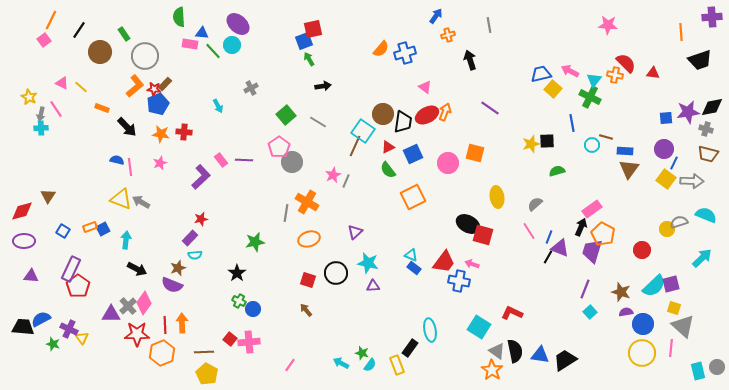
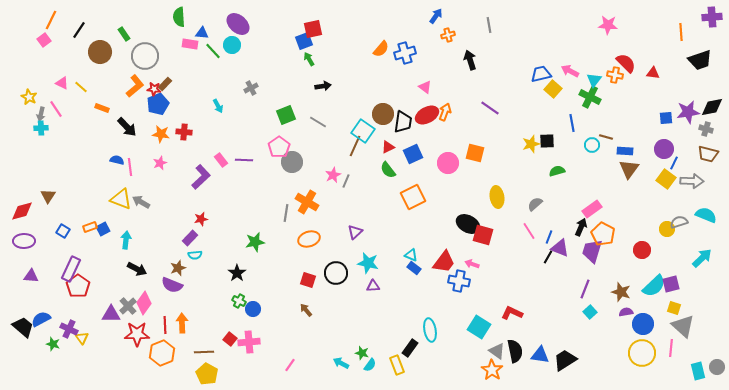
green square at (286, 115): rotated 18 degrees clockwise
black trapezoid at (23, 327): rotated 35 degrees clockwise
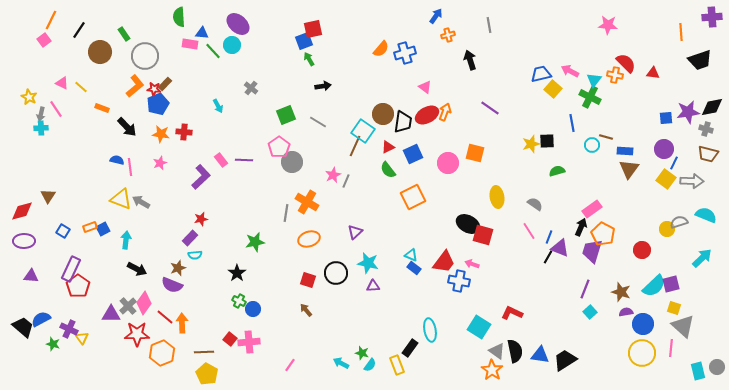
gray cross at (251, 88): rotated 24 degrees counterclockwise
gray semicircle at (535, 204): rotated 77 degrees clockwise
red line at (165, 325): moved 8 px up; rotated 48 degrees counterclockwise
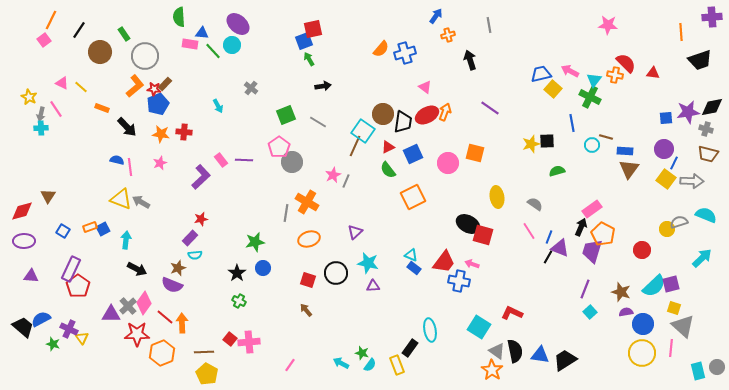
blue circle at (253, 309): moved 10 px right, 41 px up
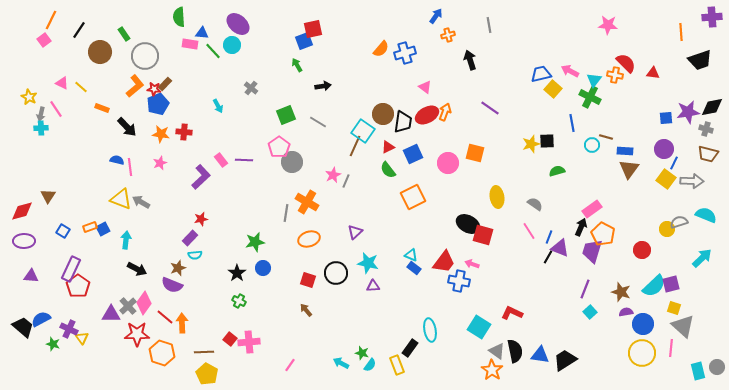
green arrow at (309, 59): moved 12 px left, 6 px down
orange hexagon at (162, 353): rotated 20 degrees counterclockwise
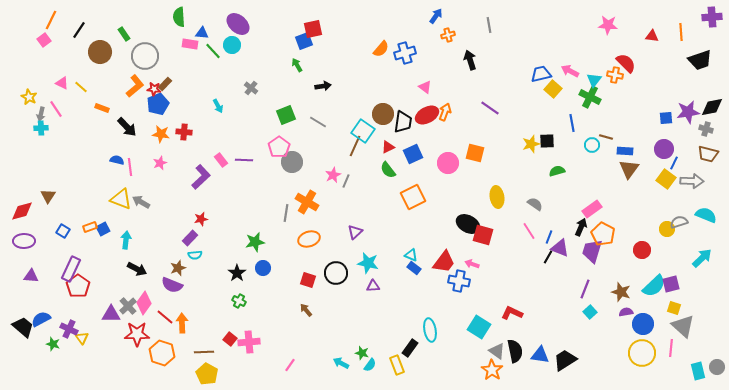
red triangle at (653, 73): moved 1 px left, 37 px up
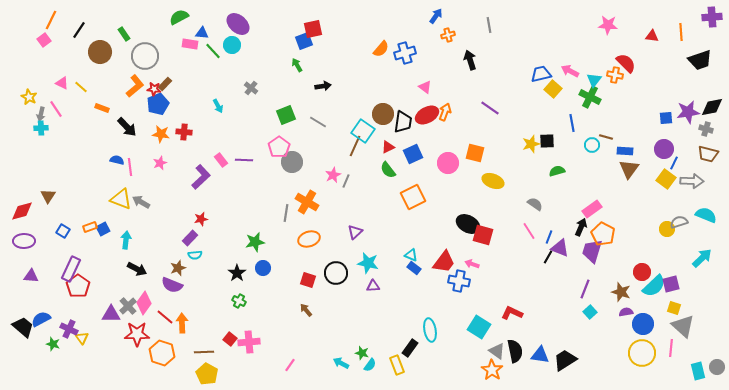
green semicircle at (179, 17): rotated 66 degrees clockwise
yellow ellipse at (497, 197): moved 4 px left, 16 px up; rotated 60 degrees counterclockwise
red circle at (642, 250): moved 22 px down
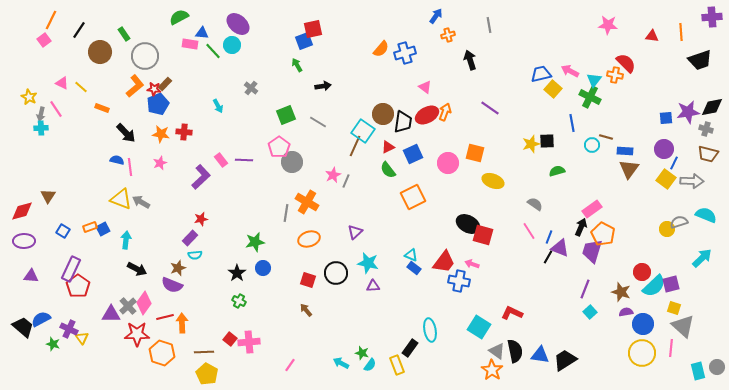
black arrow at (127, 127): moved 1 px left, 6 px down
red line at (165, 317): rotated 54 degrees counterclockwise
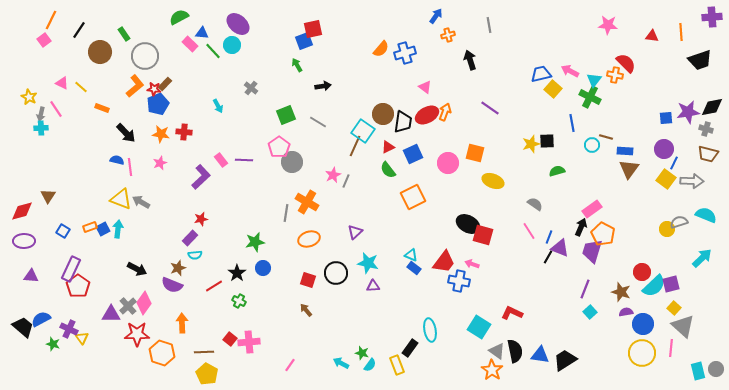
pink rectangle at (190, 44): rotated 35 degrees clockwise
cyan arrow at (126, 240): moved 8 px left, 11 px up
yellow square at (674, 308): rotated 24 degrees clockwise
red line at (165, 317): moved 49 px right, 31 px up; rotated 18 degrees counterclockwise
gray circle at (717, 367): moved 1 px left, 2 px down
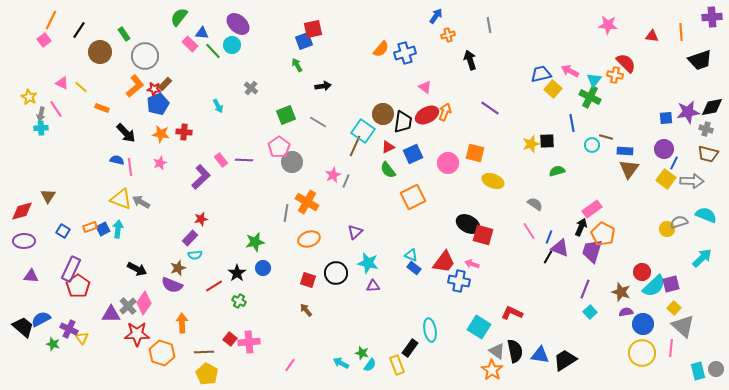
green semicircle at (179, 17): rotated 24 degrees counterclockwise
